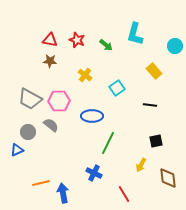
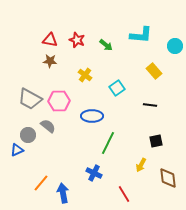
cyan L-shape: moved 6 px right, 1 px down; rotated 100 degrees counterclockwise
gray semicircle: moved 3 px left, 1 px down
gray circle: moved 3 px down
orange line: rotated 36 degrees counterclockwise
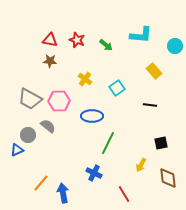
yellow cross: moved 4 px down
black square: moved 5 px right, 2 px down
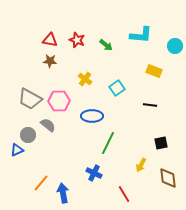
yellow rectangle: rotated 28 degrees counterclockwise
gray semicircle: moved 1 px up
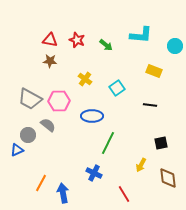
orange line: rotated 12 degrees counterclockwise
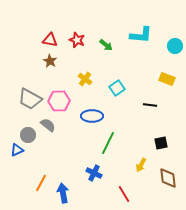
brown star: rotated 24 degrees clockwise
yellow rectangle: moved 13 px right, 8 px down
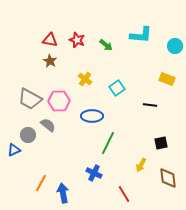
blue triangle: moved 3 px left
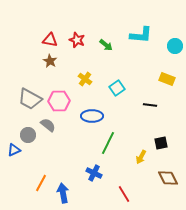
yellow arrow: moved 8 px up
brown diamond: rotated 20 degrees counterclockwise
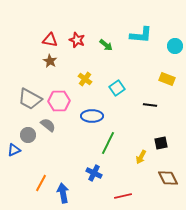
red line: moved 1 px left, 2 px down; rotated 72 degrees counterclockwise
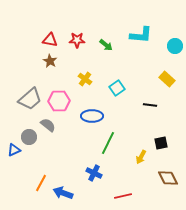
red star: rotated 21 degrees counterclockwise
yellow rectangle: rotated 21 degrees clockwise
gray trapezoid: rotated 70 degrees counterclockwise
gray circle: moved 1 px right, 2 px down
blue arrow: rotated 60 degrees counterclockwise
